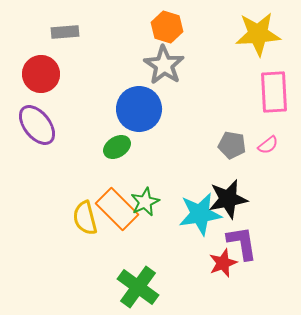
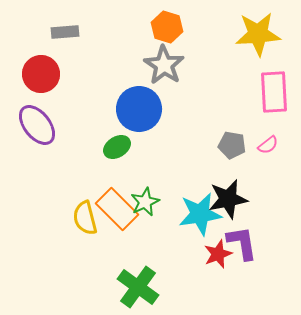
red star: moved 5 px left, 9 px up
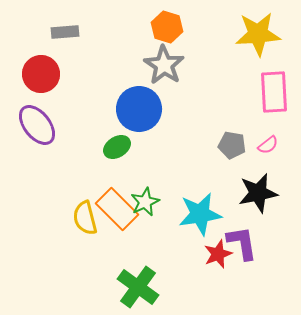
black star: moved 30 px right, 6 px up
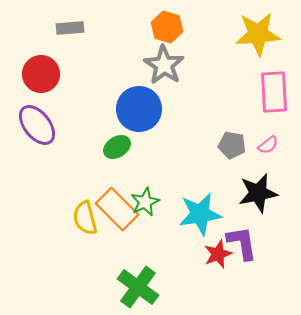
gray rectangle: moved 5 px right, 4 px up
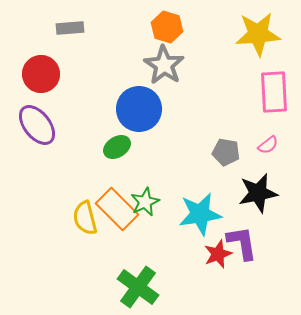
gray pentagon: moved 6 px left, 7 px down
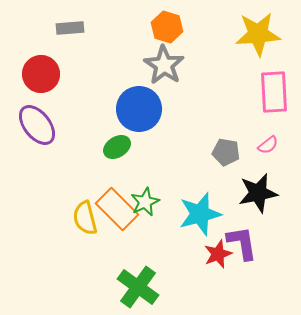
cyan star: rotated 6 degrees counterclockwise
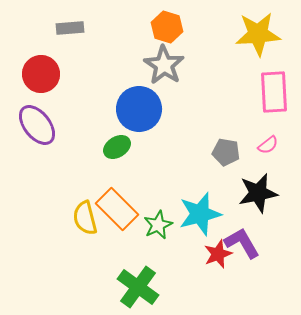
green star: moved 13 px right, 23 px down
purple L-shape: rotated 21 degrees counterclockwise
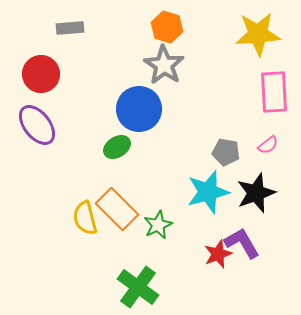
black star: moved 2 px left; rotated 9 degrees counterclockwise
cyan star: moved 8 px right, 22 px up
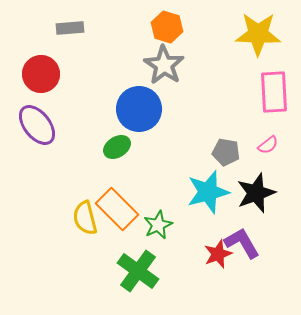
yellow star: rotated 6 degrees clockwise
green cross: moved 16 px up
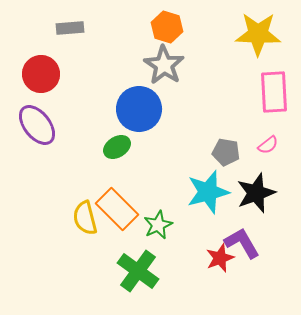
red star: moved 2 px right, 4 px down
